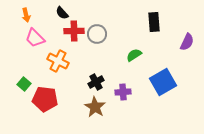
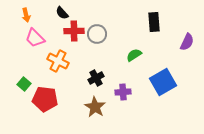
black cross: moved 4 px up
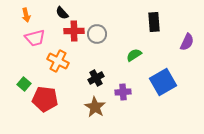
pink trapezoid: rotated 60 degrees counterclockwise
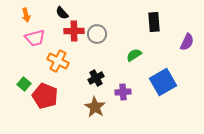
red pentagon: moved 3 px up; rotated 15 degrees clockwise
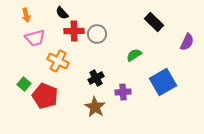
black rectangle: rotated 42 degrees counterclockwise
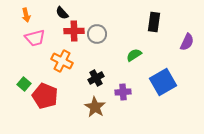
black rectangle: rotated 54 degrees clockwise
orange cross: moved 4 px right
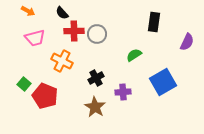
orange arrow: moved 2 px right, 4 px up; rotated 48 degrees counterclockwise
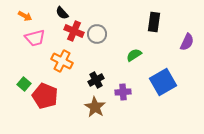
orange arrow: moved 3 px left, 5 px down
red cross: rotated 24 degrees clockwise
black cross: moved 2 px down
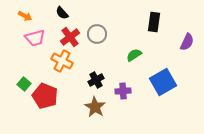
red cross: moved 4 px left, 6 px down; rotated 30 degrees clockwise
purple cross: moved 1 px up
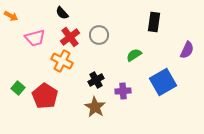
orange arrow: moved 14 px left
gray circle: moved 2 px right, 1 px down
purple semicircle: moved 8 px down
green square: moved 6 px left, 4 px down
red pentagon: rotated 10 degrees clockwise
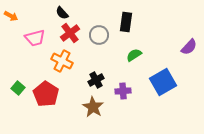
black rectangle: moved 28 px left
red cross: moved 4 px up
purple semicircle: moved 2 px right, 3 px up; rotated 18 degrees clockwise
red pentagon: moved 1 px right, 2 px up
brown star: moved 2 px left
